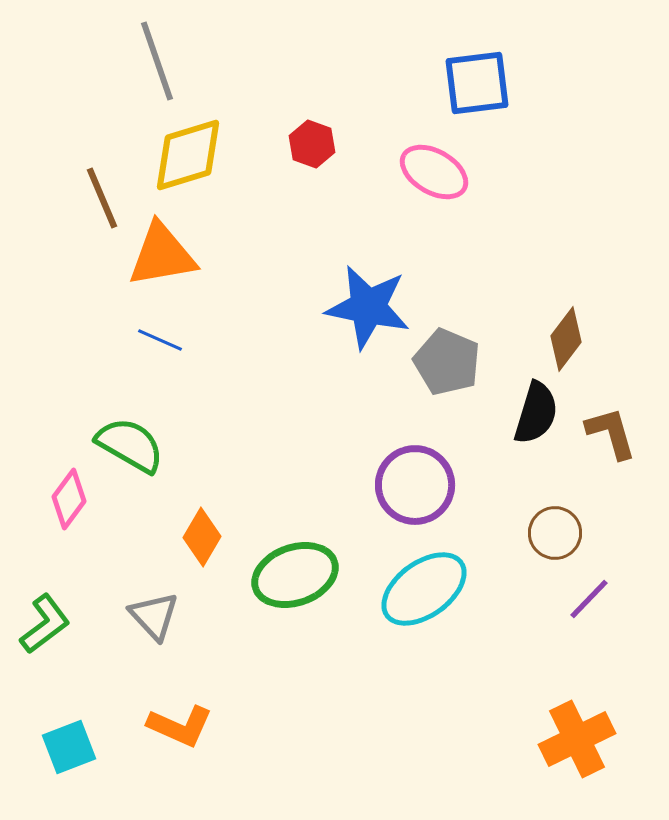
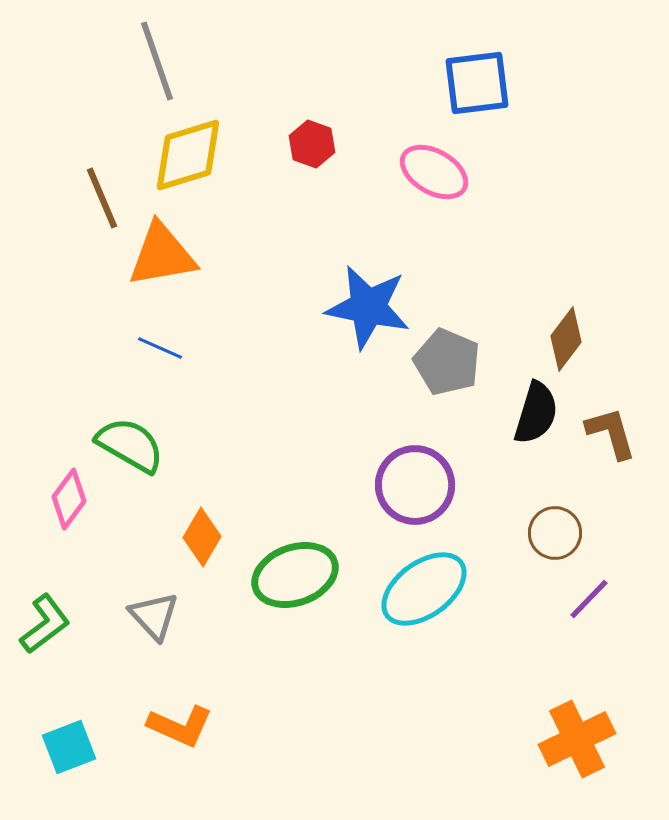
blue line: moved 8 px down
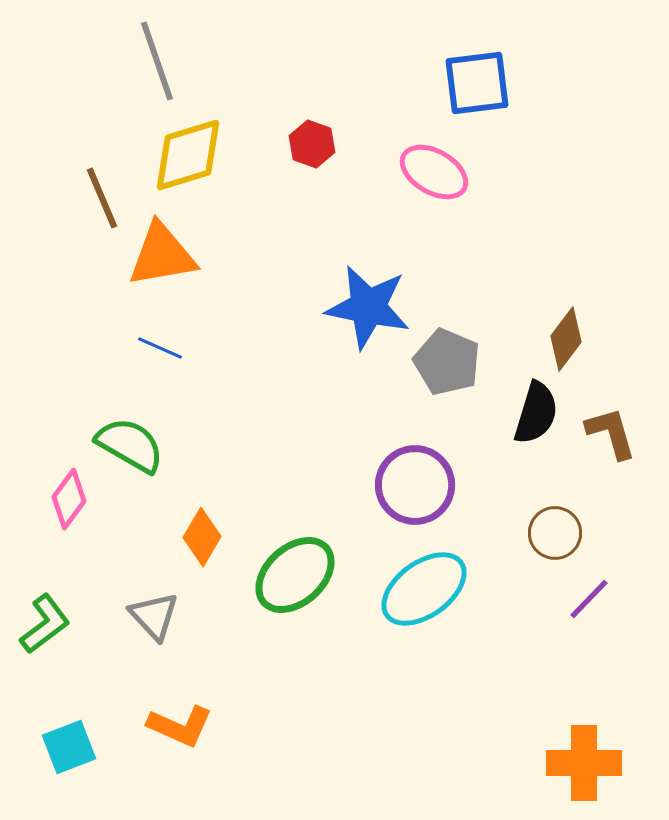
green ellipse: rotated 22 degrees counterclockwise
orange cross: moved 7 px right, 24 px down; rotated 26 degrees clockwise
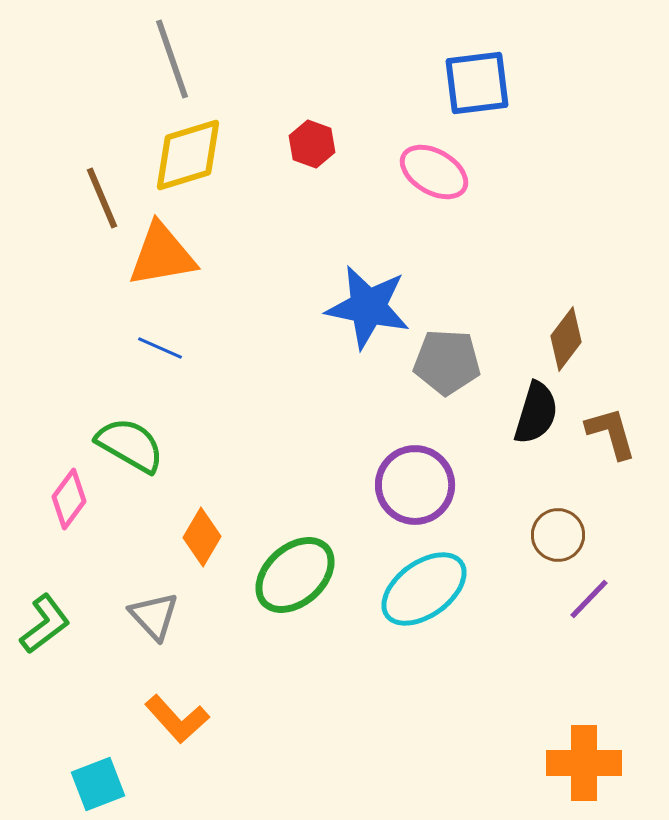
gray line: moved 15 px right, 2 px up
gray pentagon: rotated 20 degrees counterclockwise
brown circle: moved 3 px right, 2 px down
orange L-shape: moved 3 px left, 7 px up; rotated 24 degrees clockwise
cyan square: moved 29 px right, 37 px down
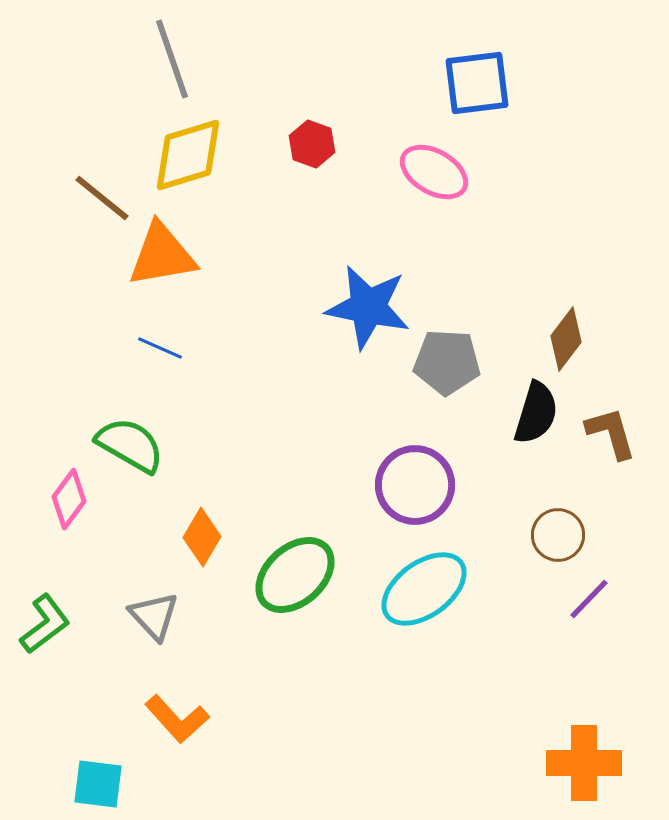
brown line: rotated 28 degrees counterclockwise
cyan square: rotated 28 degrees clockwise
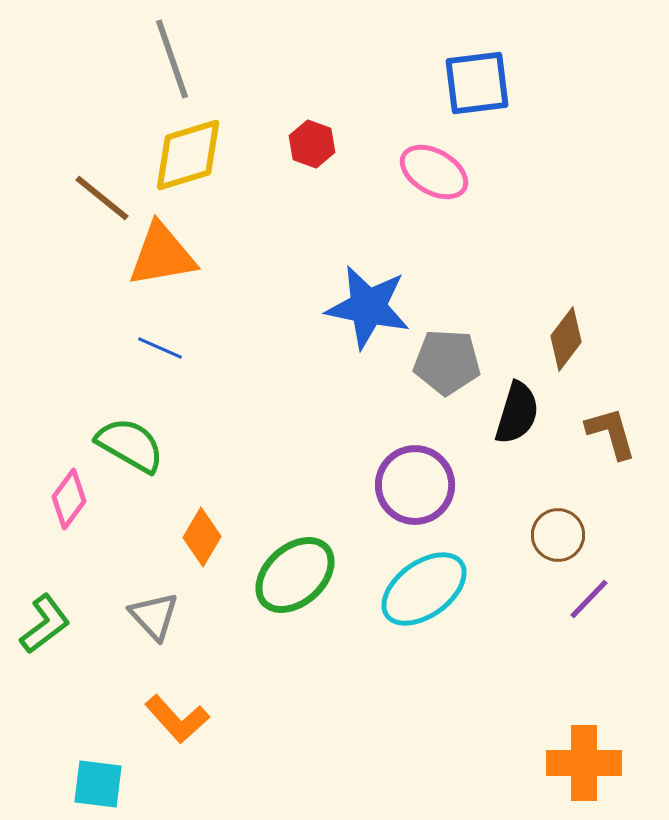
black semicircle: moved 19 px left
